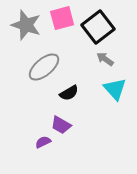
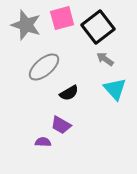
purple semicircle: rotated 28 degrees clockwise
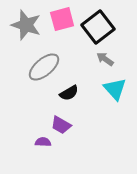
pink square: moved 1 px down
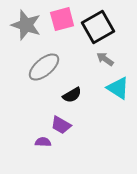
black square: rotated 8 degrees clockwise
cyan triangle: moved 3 px right, 1 px up; rotated 15 degrees counterclockwise
black semicircle: moved 3 px right, 2 px down
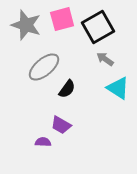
black semicircle: moved 5 px left, 6 px up; rotated 24 degrees counterclockwise
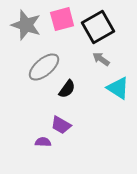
gray arrow: moved 4 px left
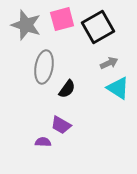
gray arrow: moved 8 px right, 4 px down; rotated 120 degrees clockwise
gray ellipse: rotated 40 degrees counterclockwise
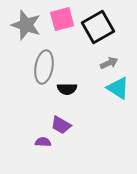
black semicircle: rotated 54 degrees clockwise
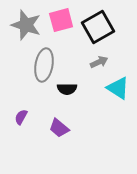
pink square: moved 1 px left, 1 px down
gray arrow: moved 10 px left, 1 px up
gray ellipse: moved 2 px up
purple trapezoid: moved 2 px left, 3 px down; rotated 10 degrees clockwise
purple semicircle: moved 22 px left, 25 px up; rotated 63 degrees counterclockwise
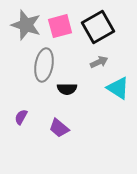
pink square: moved 1 px left, 6 px down
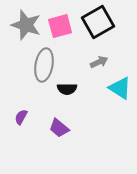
black square: moved 5 px up
cyan triangle: moved 2 px right
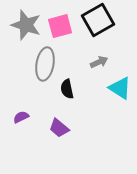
black square: moved 2 px up
gray ellipse: moved 1 px right, 1 px up
black semicircle: rotated 78 degrees clockwise
purple semicircle: rotated 35 degrees clockwise
